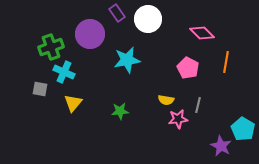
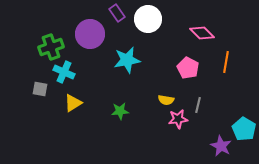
yellow triangle: rotated 18 degrees clockwise
cyan pentagon: moved 1 px right
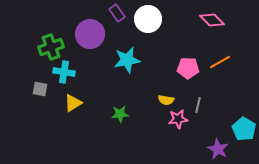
pink diamond: moved 10 px right, 13 px up
orange line: moved 6 px left; rotated 50 degrees clockwise
pink pentagon: rotated 25 degrees counterclockwise
cyan cross: rotated 15 degrees counterclockwise
green star: moved 3 px down
purple star: moved 3 px left, 3 px down
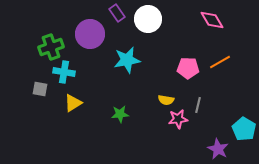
pink diamond: rotated 15 degrees clockwise
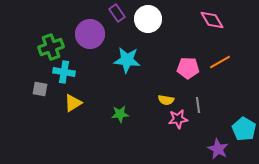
cyan star: rotated 16 degrees clockwise
gray line: rotated 21 degrees counterclockwise
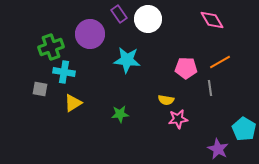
purple rectangle: moved 2 px right, 1 px down
pink pentagon: moved 2 px left
gray line: moved 12 px right, 17 px up
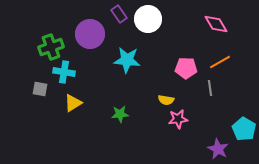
pink diamond: moved 4 px right, 4 px down
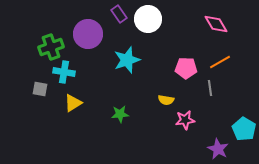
purple circle: moved 2 px left
cyan star: rotated 24 degrees counterclockwise
pink star: moved 7 px right, 1 px down
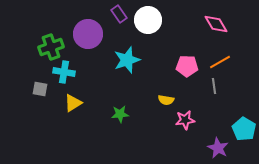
white circle: moved 1 px down
pink pentagon: moved 1 px right, 2 px up
gray line: moved 4 px right, 2 px up
purple star: moved 1 px up
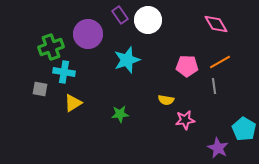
purple rectangle: moved 1 px right, 1 px down
